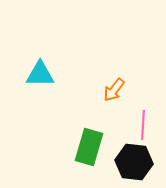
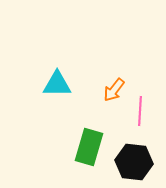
cyan triangle: moved 17 px right, 10 px down
pink line: moved 3 px left, 14 px up
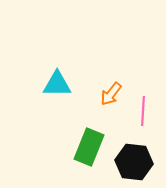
orange arrow: moved 3 px left, 4 px down
pink line: moved 3 px right
green rectangle: rotated 6 degrees clockwise
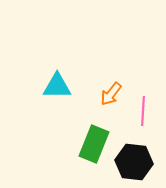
cyan triangle: moved 2 px down
green rectangle: moved 5 px right, 3 px up
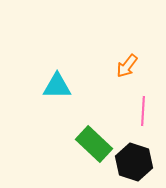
orange arrow: moved 16 px right, 28 px up
green rectangle: rotated 69 degrees counterclockwise
black hexagon: rotated 12 degrees clockwise
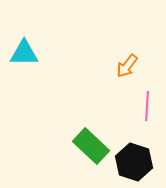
cyan triangle: moved 33 px left, 33 px up
pink line: moved 4 px right, 5 px up
green rectangle: moved 3 px left, 2 px down
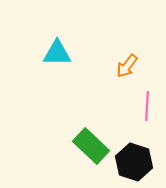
cyan triangle: moved 33 px right
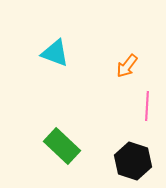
cyan triangle: moved 2 px left; rotated 20 degrees clockwise
green rectangle: moved 29 px left
black hexagon: moved 1 px left, 1 px up
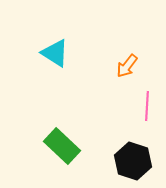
cyan triangle: rotated 12 degrees clockwise
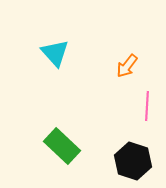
cyan triangle: rotated 16 degrees clockwise
